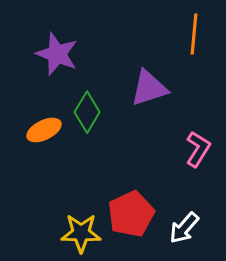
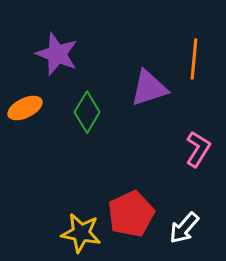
orange line: moved 25 px down
orange ellipse: moved 19 px left, 22 px up
yellow star: rotated 9 degrees clockwise
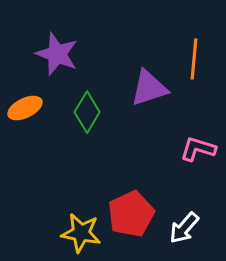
pink L-shape: rotated 105 degrees counterclockwise
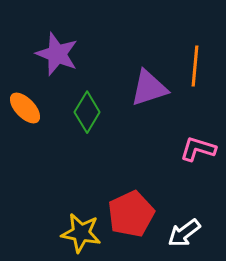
orange line: moved 1 px right, 7 px down
orange ellipse: rotated 72 degrees clockwise
white arrow: moved 5 px down; rotated 12 degrees clockwise
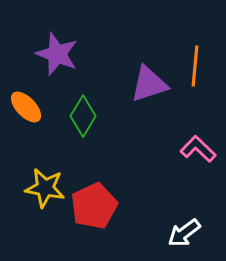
purple triangle: moved 4 px up
orange ellipse: moved 1 px right, 1 px up
green diamond: moved 4 px left, 4 px down
pink L-shape: rotated 27 degrees clockwise
red pentagon: moved 37 px left, 8 px up
yellow star: moved 36 px left, 45 px up
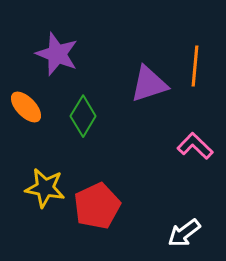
pink L-shape: moved 3 px left, 3 px up
red pentagon: moved 3 px right
